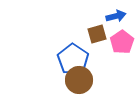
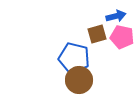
pink pentagon: moved 5 px up; rotated 25 degrees counterclockwise
blue pentagon: moved 1 px right, 1 px up; rotated 20 degrees counterclockwise
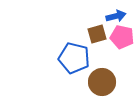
brown circle: moved 23 px right, 2 px down
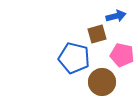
pink pentagon: moved 18 px down
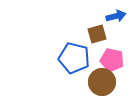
pink pentagon: moved 10 px left, 5 px down
